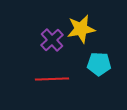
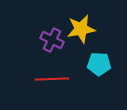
purple cross: rotated 20 degrees counterclockwise
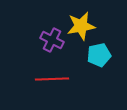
yellow star: moved 3 px up
cyan pentagon: moved 9 px up; rotated 15 degrees counterclockwise
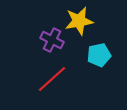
yellow star: moved 2 px left, 5 px up
red line: rotated 40 degrees counterclockwise
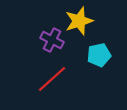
yellow star: rotated 8 degrees counterclockwise
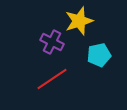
purple cross: moved 2 px down
red line: rotated 8 degrees clockwise
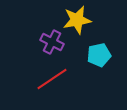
yellow star: moved 2 px left, 1 px up; rotated 8 degrees clockwise
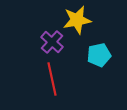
purple cross: rotated 15 degrees clockwise
red line: rotated 68 degrees counterclockwise
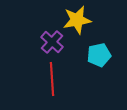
red line: rotated 8 degrees clockwise
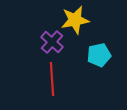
yellow star: moved 2 px left
